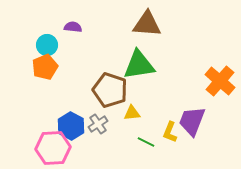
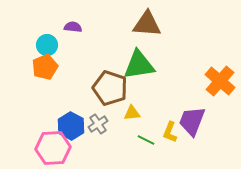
brown pentagon: moved 2 px up
green line: moved 2 px up
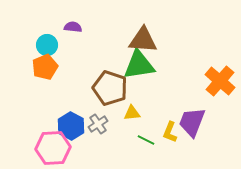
brown triangle: moved 4 px left, 16 px down
purple trapezoid: moved 1 px down
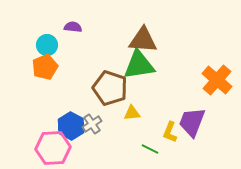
orange cross: moved 3 px left, 1 px up
gray cross: moved 6 px left
green line: moved 4 px right, 9 px down
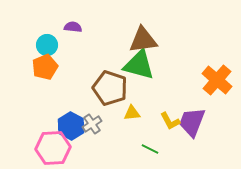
brown triangle: rotated 12 degrees counterclockwise
green triangle: rotated 24 degrees clockwise
yellow L-shape: moved 11 px up; rotated 50 degrees counterclockwise
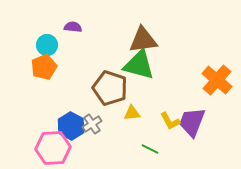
orange pentagon: moved 1 px left
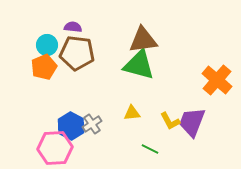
brown pentagon: moved 33 px left, 35 px up; rotated 12 degrees counterclockwise
pink hexagon: moved 2 px right
